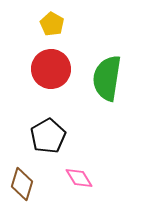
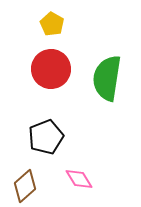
black pentagon: moved 2 px left, 1 px down; rotated 8 degrees clockwise
pink diamond: moved 1 px down
brown diamond: moved 3 px right, 2 px down; rotated 32 degrees clockwise
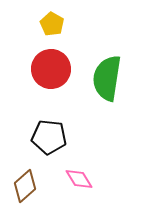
black pentagon: moved 3 px right; rotated 28 degrees clockwise
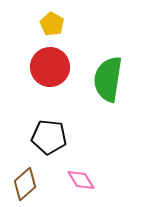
red circle: moved 1 px left, 2 px up
green semicircle: moved 1 px right, 1 px down
pink diamond: moved 2 px right, 1 px down
brown diamond: moved 2 px up
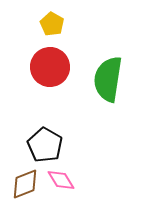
black pentagon: moved 4 px left, 8 px down; rotated 24 degrees clockwise
pink diamond: moved 20 px left
brown diamond: rotated 20 degrees clockwise
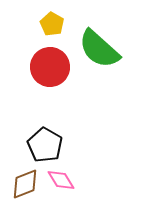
green semicircle: moved 9 px left, 30 px up; rotated 57 degrees counterclockwise
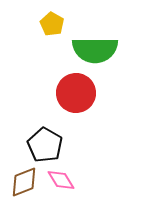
green semicircle: moved 4 px left, 1 px down; rotated 42 degrees counterclockwise
red circle: moved 26 px right, 26 px down
brown diamond: moved 1 px left, 2 px up
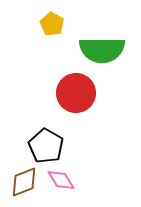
green semicircle: moved 7 px right
black pentagon: moved 1 px right, 1 px down
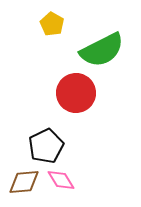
green semicircle: rotated 27 degrees counterclockwise
black pentagon: rotated 16 degrees clockwise
brown diamond: rotated 16 degrees clockwise
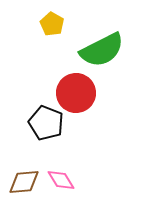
black pentagon: moved 23 px up; rotated 24 degrees counterclockwise
